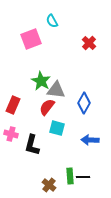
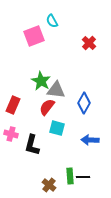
pink square: moved 3 px right, 3 px up
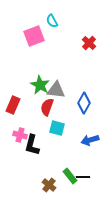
green star: moved 1 px left, 4 px down
red semicircle: rotated 18 degrees counterclockwise
pink cross: moved 9 px right, 1 px down
blue arrow: rotated 18 degrees counterclockwise
green rectangle: rotated 35 degrees counterclockwise
